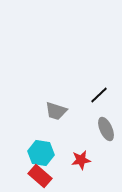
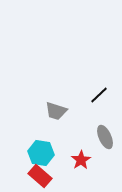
gray ellipse: moved 1 px left, 8 px down
red star: rotated 24 degrees counterclockwise
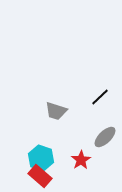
black line: moved 1 px right, 2 px down
gray ellipse: rotated 70 degrees clockwise
cyan hexagon: moved 5 px down; rotated 10 degrees clockwise
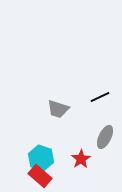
black line: rotated 18 degrees clockwise
gray trapezoid: moved 2 px right, 2 px up
gray ellipse: rotated 20 degrees counterclockwise
red star: moved 1 px up
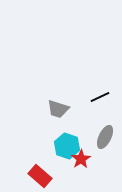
cyan hexagon: moved 26 px right, 12 px up
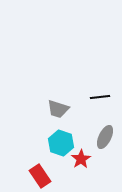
black line: rotated 18 degrees clockwise
cyan hexagon: moved 6 px left, 3 px up
red rectangle: rotated 15 degrees clockwise
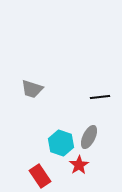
gray trapezoid: moved 26 px left, 20 px up
gray ellipse: moved 16 px left
red star: moved 2 px left, 6 px down
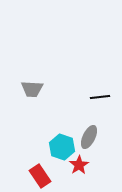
gray trapezoid: rotated 15 degrees counterclockwise
cyan hexagon: moved 1 px right, 4 px down
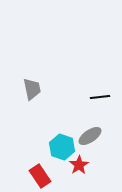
gray trapezoid: rotated 105 degrees counterclockwise
gray ellipse: moved 1 px right, 1 px up; rotated 30 degrees clockwise
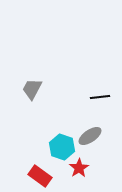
gray trapezoid: rotated 140 degrees counterclockwise
red star: moved 3 px down
red rectangle: rotated 20 degrees counterclockwise
